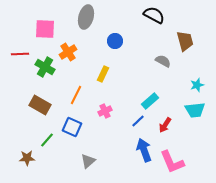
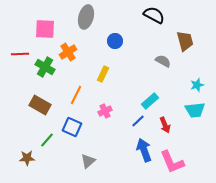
red arrow: rotated 56 degrees counterclockwise
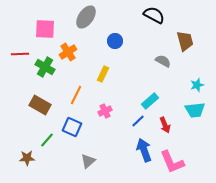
gray ellipse: rotated 20 degrees clockwise
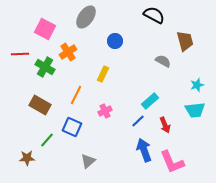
pink square: rotated 25 degrees clockwise
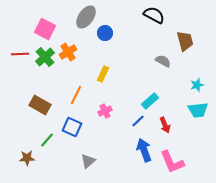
blue circle: moved 10 px left, 8 px up
green cross: moved 10 px up; rotated 18 degrees clockwise
cyan trapezoid: moved 3 px right
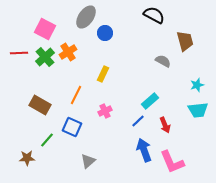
red line: moved 1 px left, 1 px up
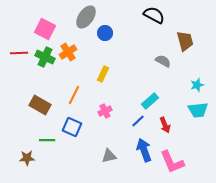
green cross: rotated 24 degrees counterclockwise
orange line: moved 2 px left
green line: rotated 49 degrees clockwise
gray triangle: moved 21 px right, 5 px up; rotated 28 degrees clockwise
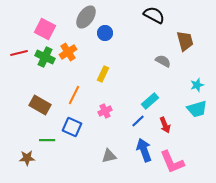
red line: rotated 12 degrees counterclockwise
cyan trapezoid: moved 1 px left, 1 px up; rotated 10 degrees counterclockwise
